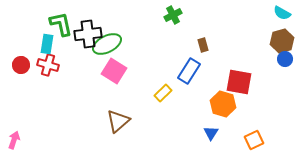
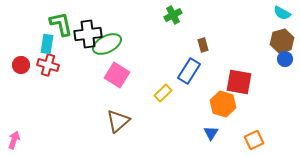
pink square: moved 3 px right, 4 px down
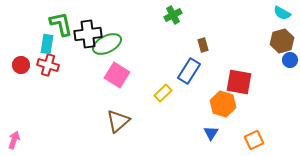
blue circle: moved 5 px right, 1 px down
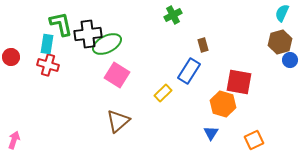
cyan semicircle: rotated 84 degrees clockwise
brown hexagon: moved 2 px left, 1 px down
red circle: moved 10 px left, 8 px up
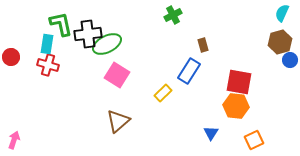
orange hexagon: moved 13 px right, 2 px down; rotated 10 degrees counterclockwise
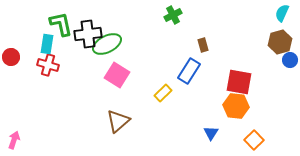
orange square: rotated 18 degrees counterclockwise
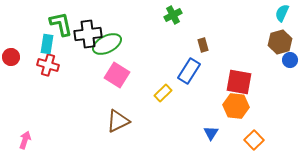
brown triangle: rotated 15 degrees clockwise
pink arrow: moved 11 px right
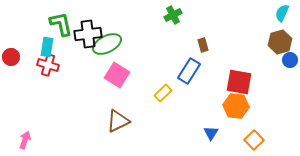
cyan rectangle: moved 3 px down
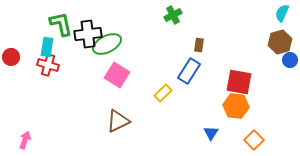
brown rectangle: moved 4 px left; rotated 24 degrees clockwise
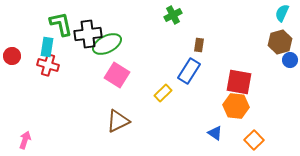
red circle: moved 1 px right, 1 px up
blue triangle: moved 4 px right; rotated 28 degrees counterclockwise
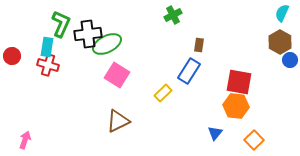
green L-shape: rotated 36 degrees clockwise
brown hexagon: rotated 15 degrees counterclockwise
blue triangle: rotated 35 degrees clockwise
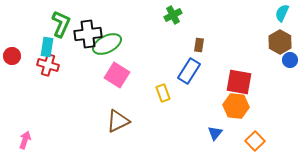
yellow rectangle: rotated 66 degrees counterclockwise
orange square: moved 1 px right, 1 px down
